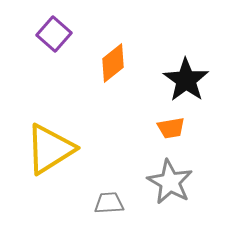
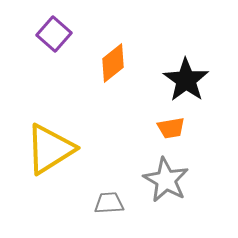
gray star: moved 4 px left, 2 px up
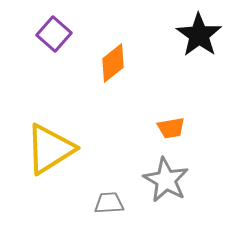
black star: moved 13 px right, 45 px up
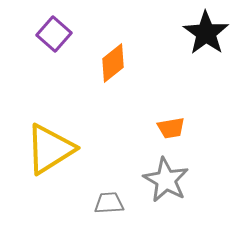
black star: moved 7 px right, 2 px up
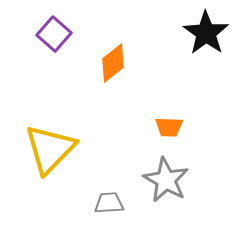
orange trapezoid: moved 2 px left, 1 px up; rotated 12 degrees clockwise
yellow triangle: rotated 14 degrees counterclockwise
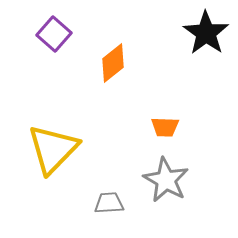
orange trapezoid: moved 4 px left
yellow triangle: moved 3 px right
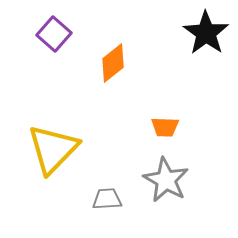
gray trapezoid: moved 2 px left, 4 px up
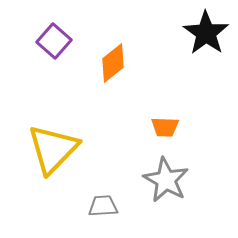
purple square: moved 7 px down
gray trapezoid: moved 4 px left, 7 px down
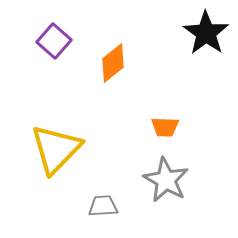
yellow triangle: moved 3 px right
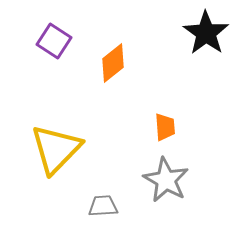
purple square: rotated 8 degrees counterclockwise
orange trapezoid: rotated 96 degrees counterclockwise
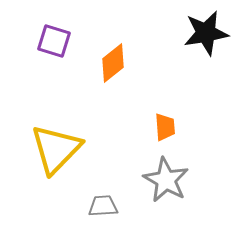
black star: rotated 27 degrees clockwise
purple square: rotated 16 degrees counterclockwise
